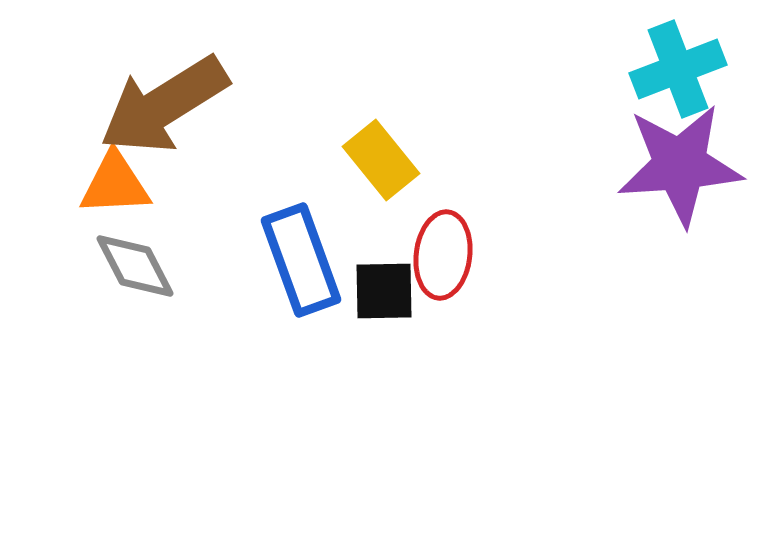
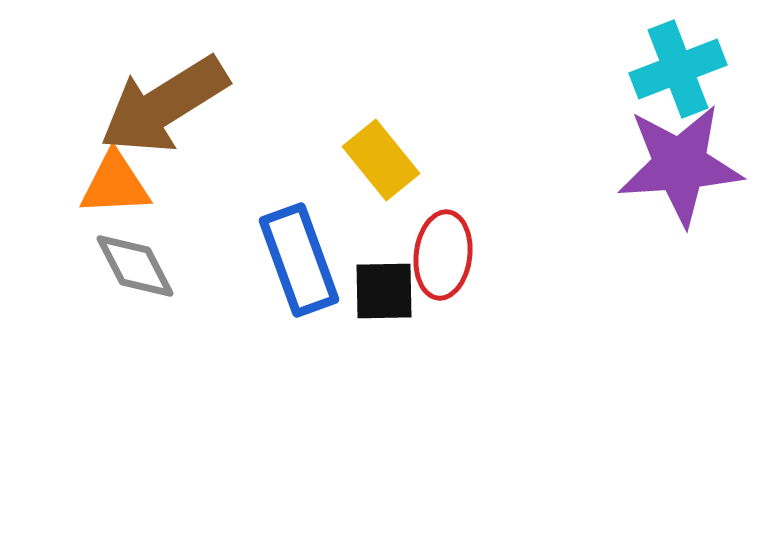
blue rectangle: moved 2 px left
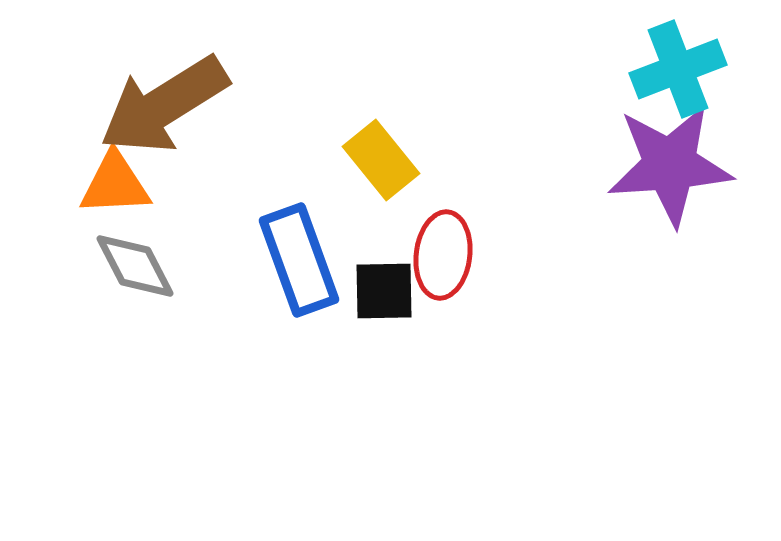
purple star: moved 10 px left
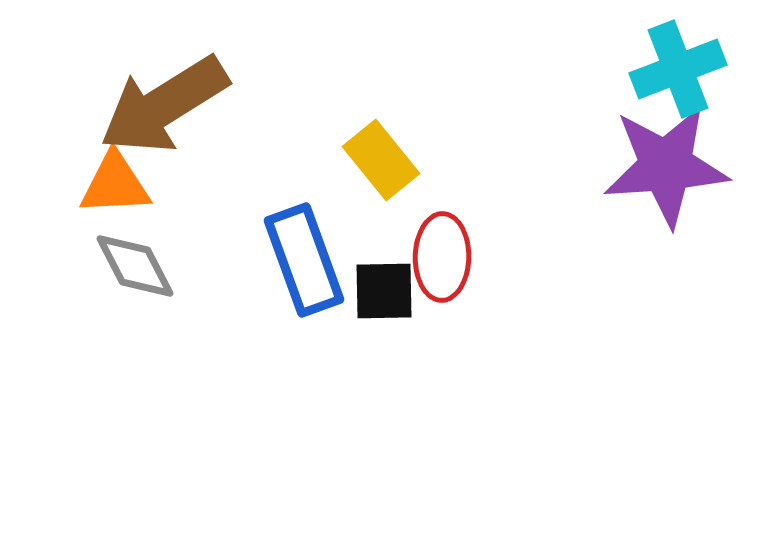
purple star: moved 4 px left, 1 px down
red ellipse: moved 1 px left, 2 px down; rotated 6 degrees counterclockwise
blue rectangle: moved 5 px right
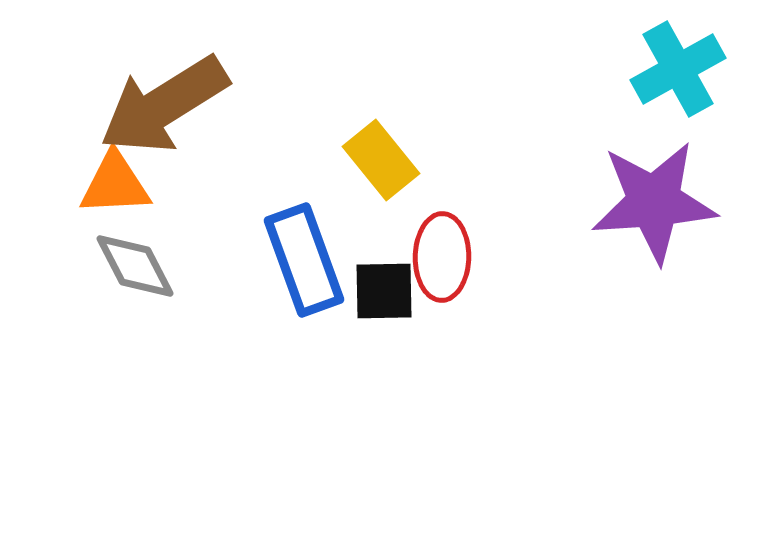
cyan cross: rotated 8 degrees counterclockwise
purple star: moved 12 px left, 36 px down
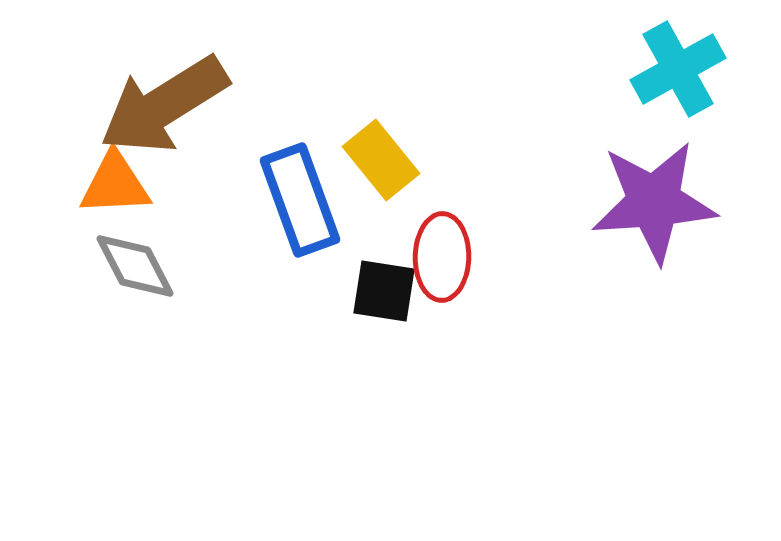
blue rectangle: moved 4 px left, 60 px up
black square: rotated 10 degrees clockwise
